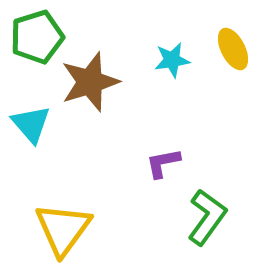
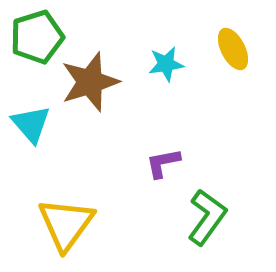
cyan star: moved 6 px left, 4 px down
yellow triangle: moved 3 px right, 5 px up
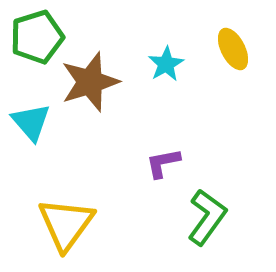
cyan star: rotated 21 degrees counterclockwise
cyan triangle: moved 2 px up
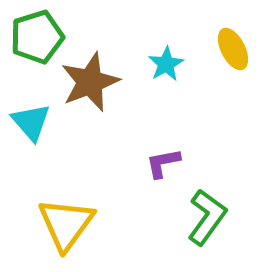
brown star: rotated 4 degrees counterclockwise
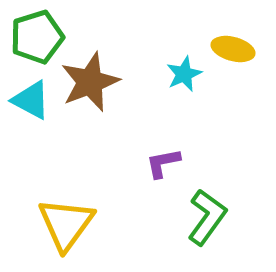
yellow ellipse: rotated 48 degrees counterclockwise
cyan star: moved 18 px right, 10 px down; rotated 6 degrees clockwise
cyan triangle: moved 22 px up; rotated 21 degrees counterclockwise
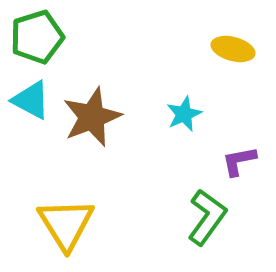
cyan star: moved 40 px down
brown star: moved 2 px right, 35 px down
purple L-shape: moved 76 px right, 2 px up
yellow triangle: rotated 8 degrees counterclockwise
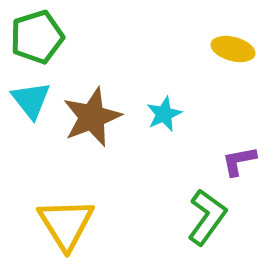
cyan triangle: rotated 24 degrees clockwise
cyan star: moved 20 px left
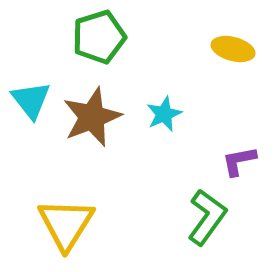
green pentagon: moved 62 px right
yellow triangle: rotated 4 degrees clockwise
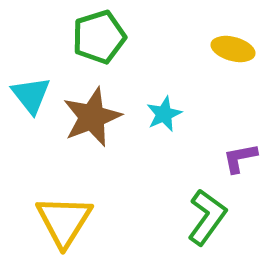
cyan triangle: moved 5 px up
purple L-shape: moved 1 px right, 3 px up
yellow triangle: moved 2 px left, 3 px up
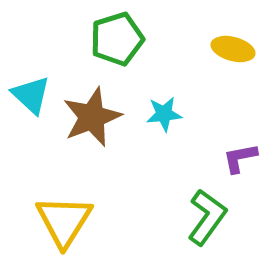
green pentagon: moved 18 px right, 2 px down
cyan triangle: rotated 9 degrees counterclockwise
cyan star: rotated 18 degrees clockwise
